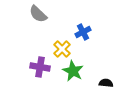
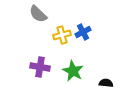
yellow cross: moved 14 px up; rotated 30 degrees clockwise
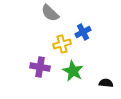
gray semicircle: moved 12 px right, 1 px up
yellow cross: moved 9 px down
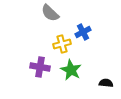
green star: moved 2 px left, 1 px up
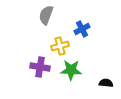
gray semicircle: moved 4 px left, 2 px down; rotated 66 degrees clockwise
blue cross: moved 1 px left, 3 px up
yellow cross: moved 2 px left, 2 px down
green star: rotated 25 degrees counterclockwise
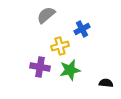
gray semicircle: rotated 30 degrees clockwise
green star: moved 1 px left; rotated 15 degrees counterclockwise
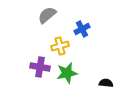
gray semicircle: moved 1 px right
green star: moved 3 px left, 3 px down
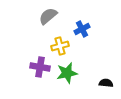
gray semicircle: moved 1 px right, 1 px down
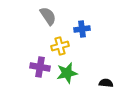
gray semicircle: rotated 96 degrees clockwise
blue cross: rotated 21 degrees clockwise
